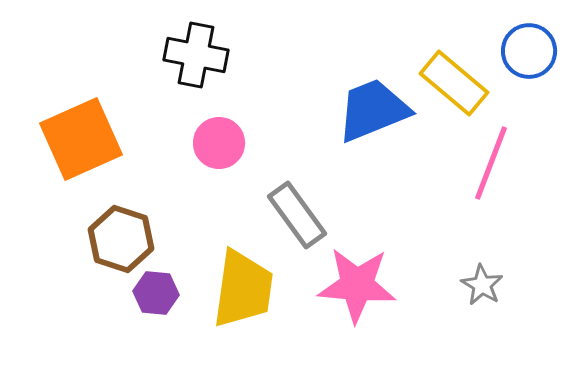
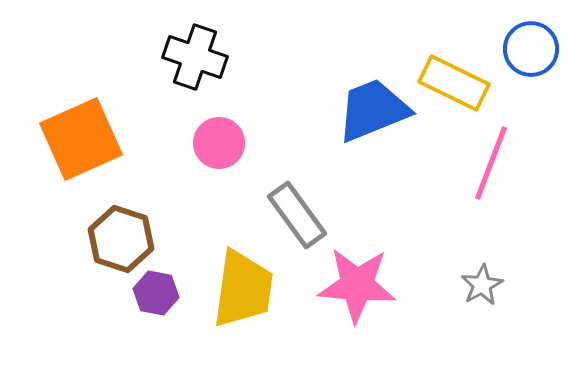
blue circle: moved 2 px right, 2 px up
black cross: moved 1 px left, 2 px down; rotated 8 degrees clockwise
yellow rectangle: rotated 14 degrees counterclockwise
gray star: rotated 12 degrees clockwise
purple hexagon: rotated 6 degrees clockwise
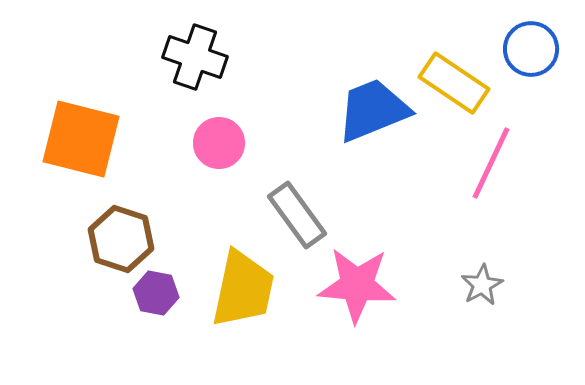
yellow rectangle: rotated 8 degrees clockwise
orange square: rotated 38 degrees clockwise
pink line: rotated 4 degrees clockwise
yellow trapezoid: rotated 4 degrees clockwise
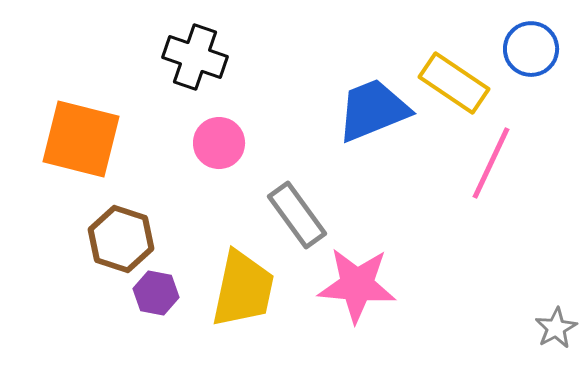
gray star: moved 74 px right, 43 px down
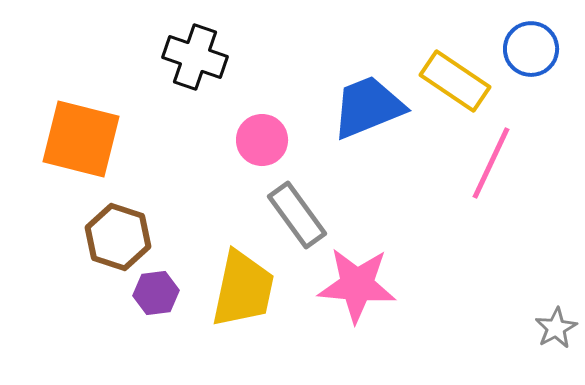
yellow rectangle: moved 1 px right, 2 px up
blue trapezoid: moved 5 px left, 3 px up
pink circle: moved 43 px right, 3 px up
brown hexagon: moved 3 px left, 2 px up
purple hexagon: rotated 18 degrees counterclockwise
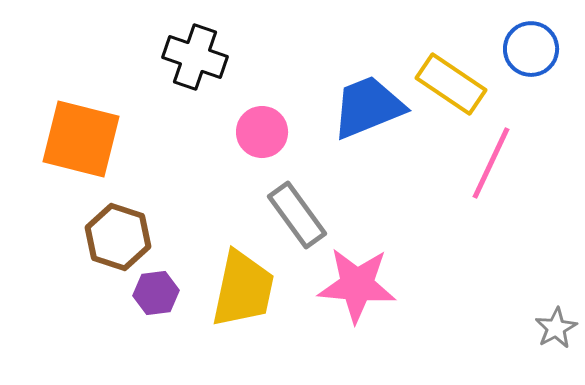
yellow rectangle: moved 4 px left, 3 px down
pink circle: moved 8 px up
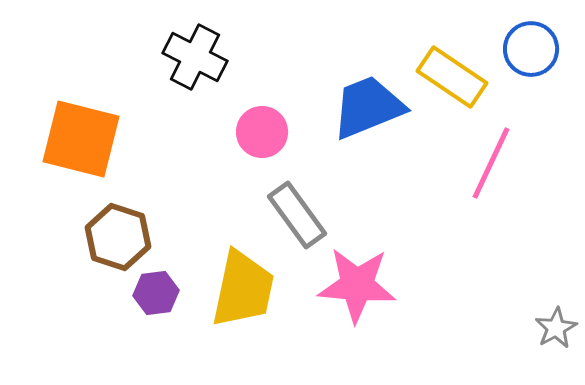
black cross: rotated 8 degrees clockwise
yellow rectangle: moved 1 px right, 7 px up
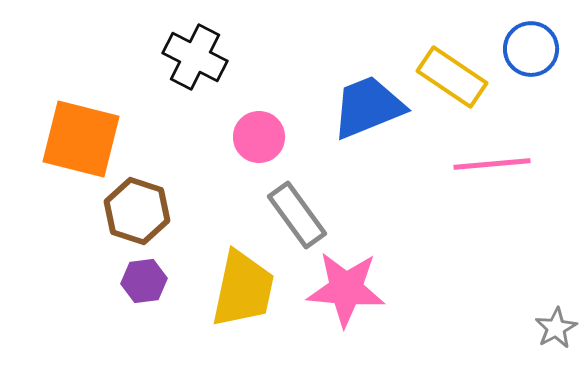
pink circle: moved 3 px left, 5 px down
pink line: moved 1 px right, 1 px down; rotated 60 degrees clockwise
brown hexagon: moved 19 px right, 26 px up
pink star: moved 11 px left, 4 px down
purple hexagon: moved 12 px left, 12 px up
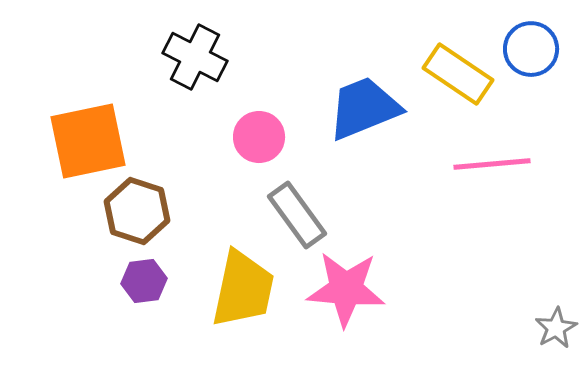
yellow rectangle: moved 6 px right, 3 px up
blue trapezoid: moved 4 px left, 1 px down
orange square: moved 7 px right, 2 px down; rotated 26 degrees counterclockwise
